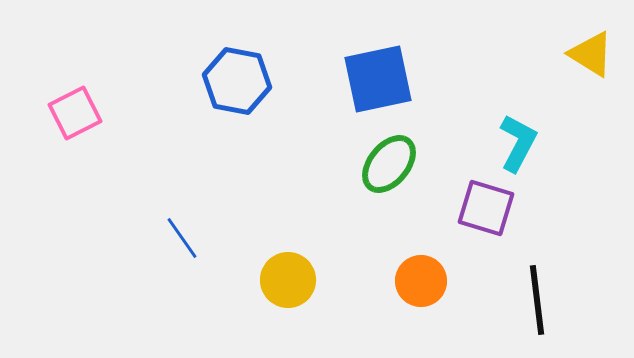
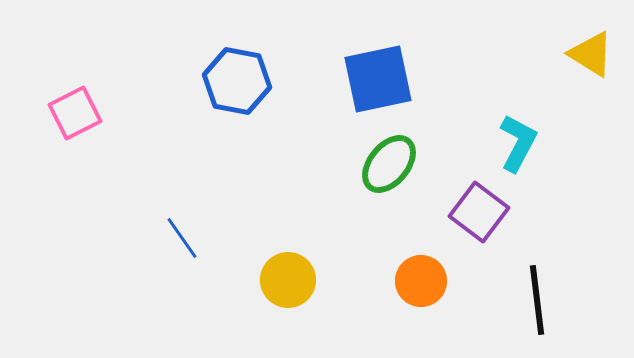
purple square: moved 7 px left, 4 px down; rotated 20 degrees clockwise
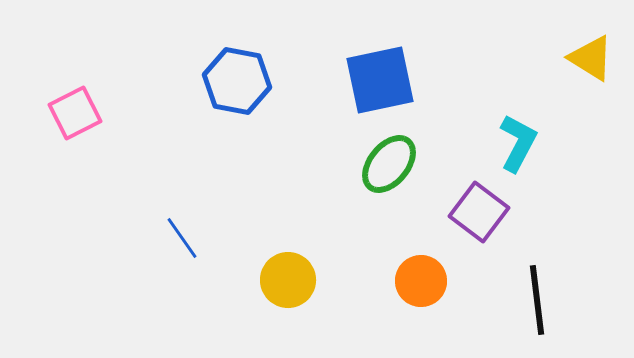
yellow triangle: moved 4 px down
blue square: moved 2 px right, 1 px down
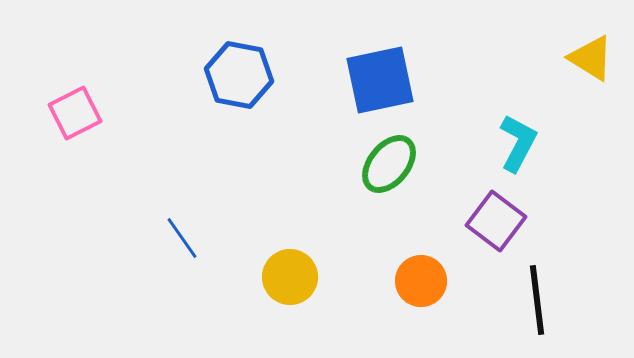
blue hexagon: moved 2 px right, 6 px up
purple square: moved 17 px right, 9 px down
yellow circle: moved 2 px right, 3 px up
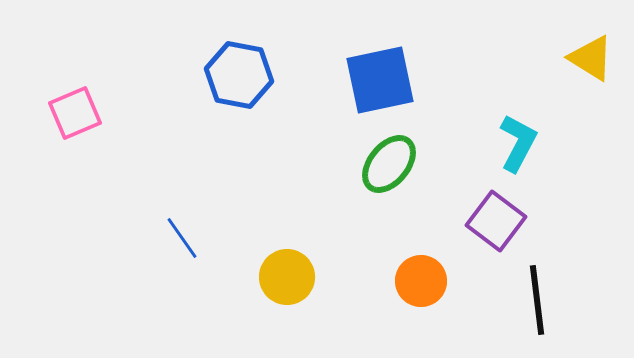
pink square: rotated 4 degrees clockwise
yellow circle: moved 3 px left
